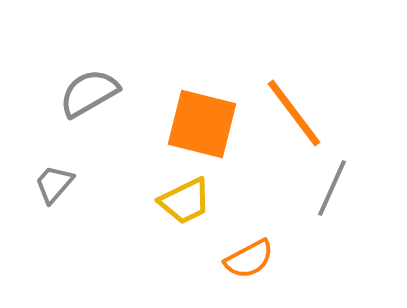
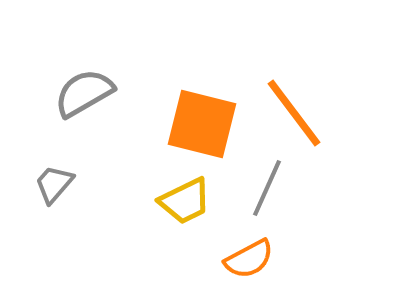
gray semicircle: moved 5 px left
gray line: moved 65 px left
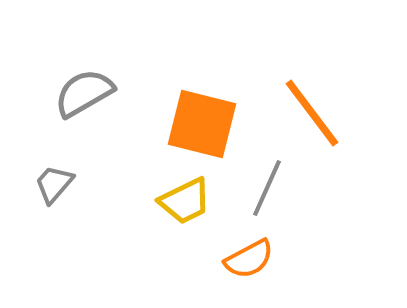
orange line: moved 18 px right
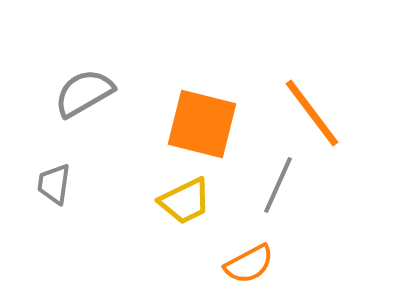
gray trapezoid: rotated 33 degrees counterclockwise
gray line: moved 11 px right, 3 px up
orange semicircle: moved 5 px down
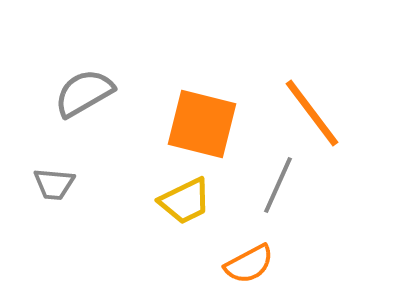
gray trapezoid: rotated 93 degrees counterclockwise
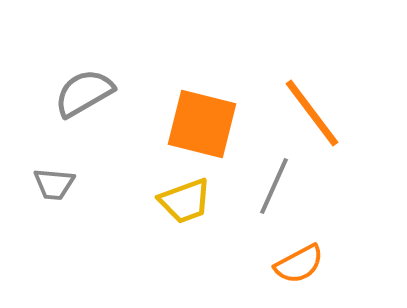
gray line: moved 4 px left, 1 px down
yellow trapezoid: rotated 6 degrees clockwise
orange semicircle: moved 50 px right
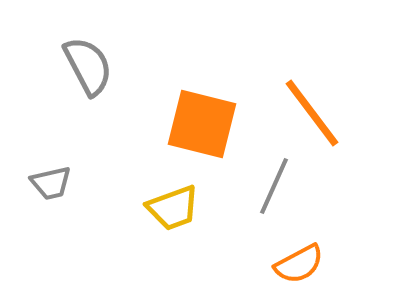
gray semicircle: moved 4 px right, 27 px up; rotated 92 degrees clockwise
gray trapezoid: moved 3 px left, 1 px up; rotated 18 degrees counterclockwise
yellow trapezoid: moved 12 px left, 7 px down
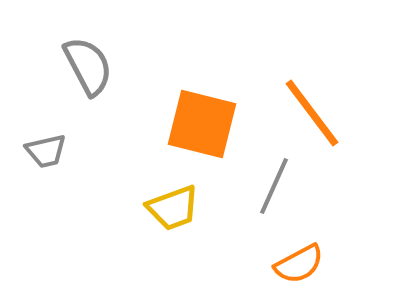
gray trapezoid: moved 5 px left, 32 px up
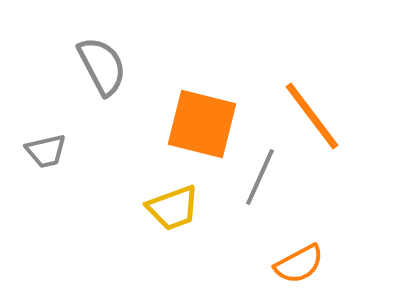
gray semicircle: moved 14 px right
orange line: moved 3 px down
gray line: moved 14 px left, 9 px up
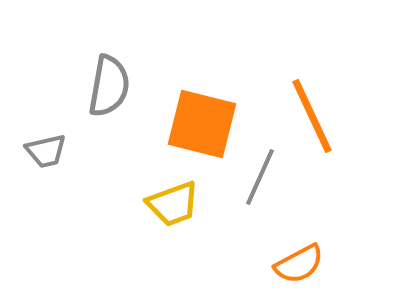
gray semicircle: moved 7 px right, 20 px down; rotated 38 degrees clockwise
orange line: rotated 12 degrees clockwise
yellow trapezoid: moved 4 px up
